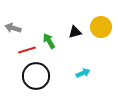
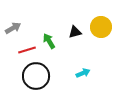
gray arrow: rotated 133 degrees clockwise
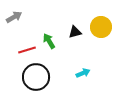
gray arrow: moved 1 px right, 11 px up
black circle: moved 1 px down
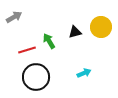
cyan arrow: moved 1 px right
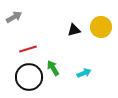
black triangle: moved 1 px left, 2 px up
green arrow: moved 4 px right, 27 px down
red line: moved 1 px right, 1 px up
black circle: moved 7 px left
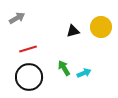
gray arrow: moved 3 px right, 1 px down
black triangle: moved 1 px left, 1 px down
green arrow: moved 11 px right
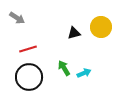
gray arrow: rotated 63 degrees clockwise
black triangle: moved 1 px right, 2 px down
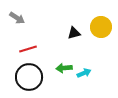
green arrow: rotated 63 degrees counterclockwise
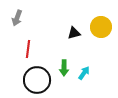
gray arrow: rotated 77 degrees clockwise
red line: rotated 66 degrees counterclockwise
green arrow: rotated 84 degrees counterclockwise
cyan arrow: rotated 32 degrees counterclockwise
black circle: moved 8 px right, 3 px down
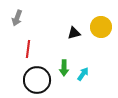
cyan arrow: moved 1 px left, 1 px down
